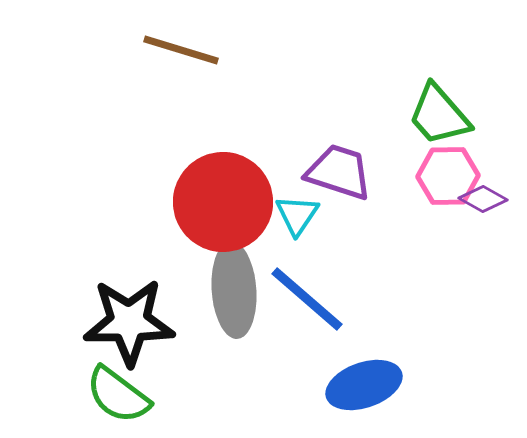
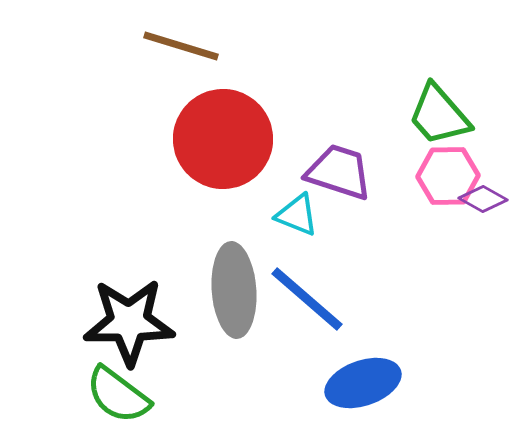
brown line: moved 4 px up
red circle: moved 63 px up
cyan triangle: rotated 42 degrees counterclockwise
blue ellipse: moved 1 px left, 2 px up
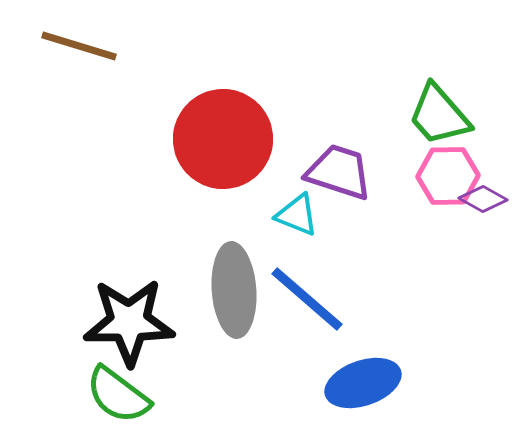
brown line: moved 102 px left
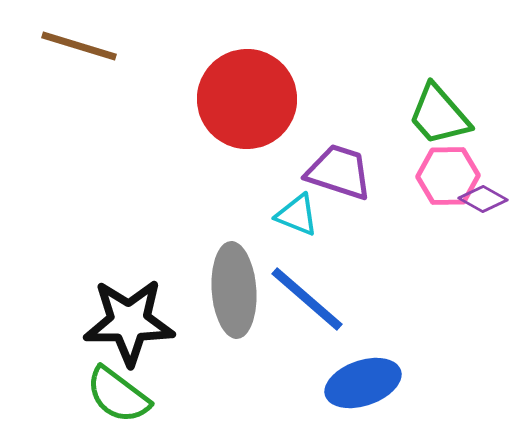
red circle: moved 24 px right, 40 px up
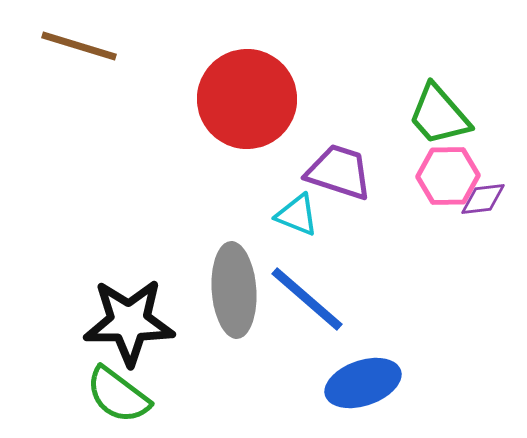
purple diamond: rotated 36 degrees counterclockwise
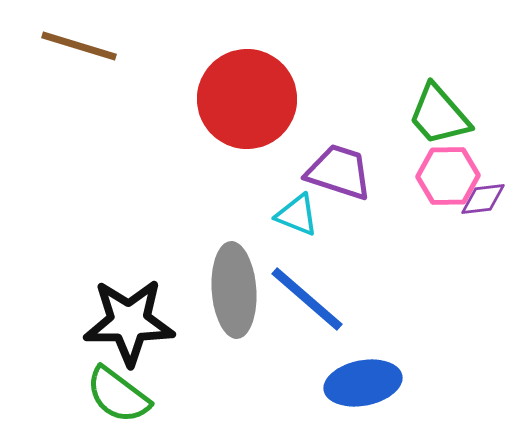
blue ellipse: rotated 8 degrees clockwise
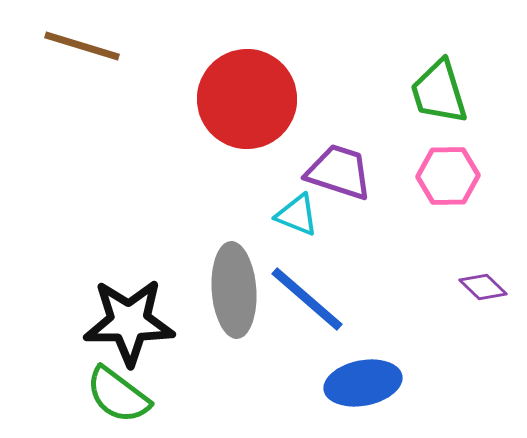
brown line: moved 3 px right
green trapezoid: moved 23 px up; rotated 24 degrees clockwise
purple diamond: moved 88 px down; rotated 51 degrees clockwise
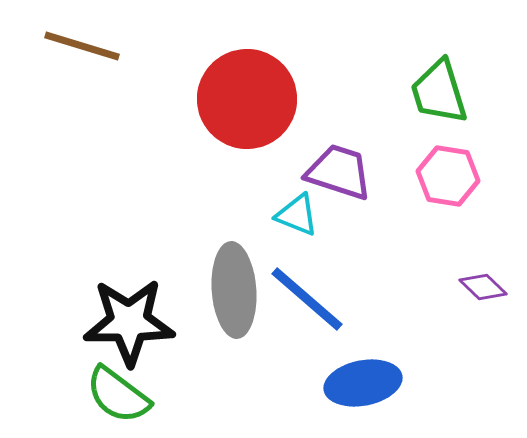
pink hexagon: rotated 10 degrees clockwise
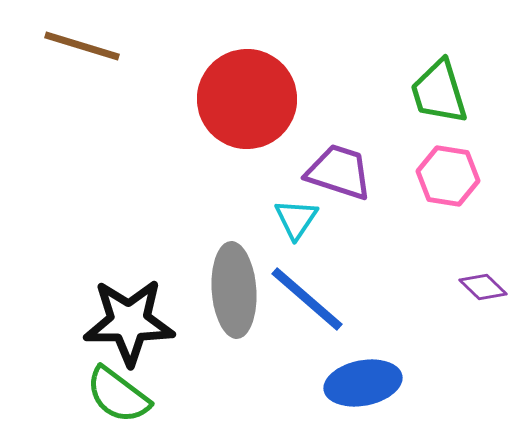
cyan triangle: moved 1 px left, 4 px down; rotated 42 degrees clockwise
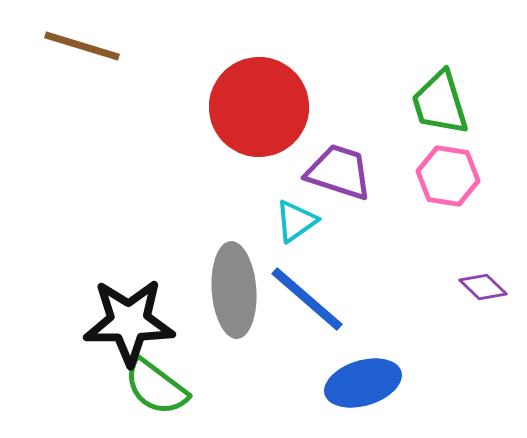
green trapezoid: moved 1 px right, 11 px down
red circle: moved 12 px right, 8 px down
cyan triangle: moved 2 px down; rotated 21 degrees clockwise
blue ellipse: rotated 6 degrees counterclockwise
green semicircle: moved 38 px right, 8 px up
